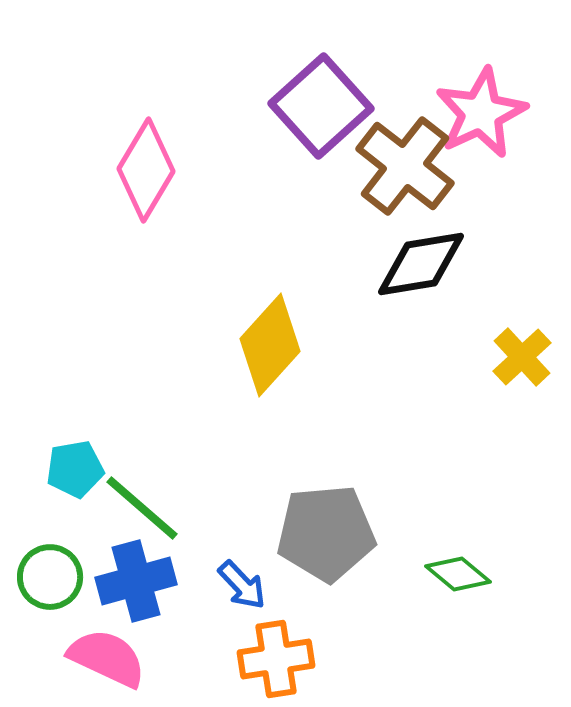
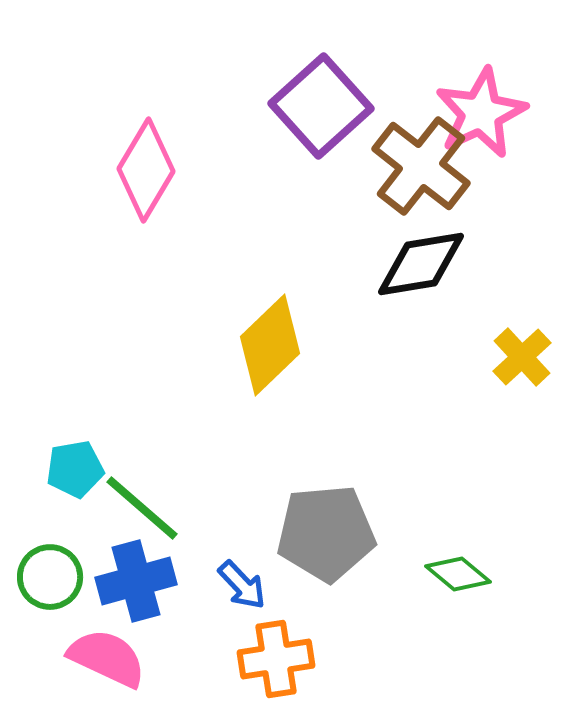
brown cross: moved 16 px right
yellow diamond: rotated 4 degrees clockwise
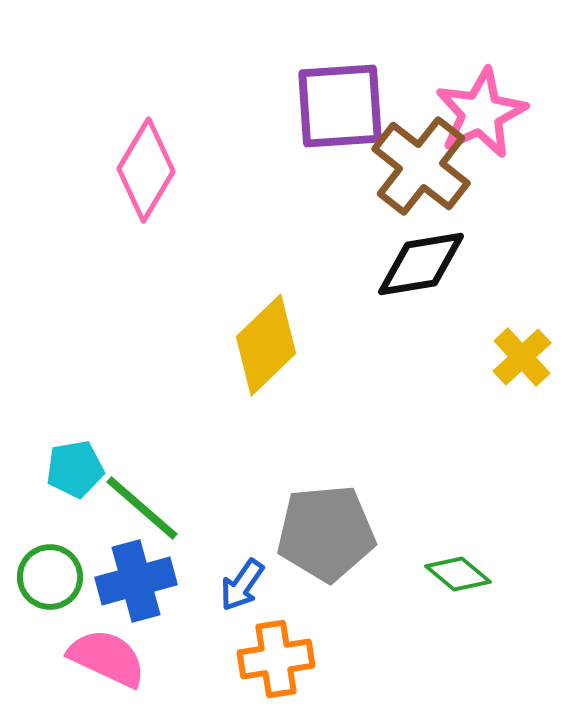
purple square: moved 19 px right; rotated 38 degrees clockwise
yellow diamond: moved 4 px left
blue arrow: rotated 78 degrees clockwise
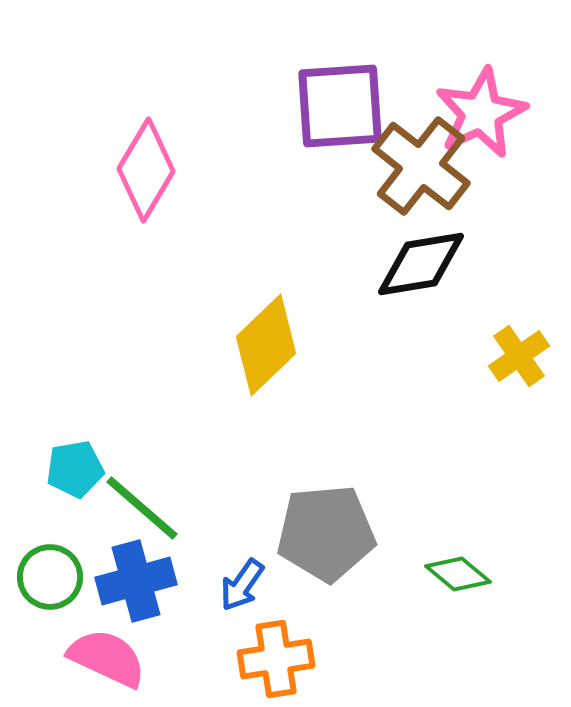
yellow cross: moved 3 px left, 1 px up; rotated 8 degrees clockwise
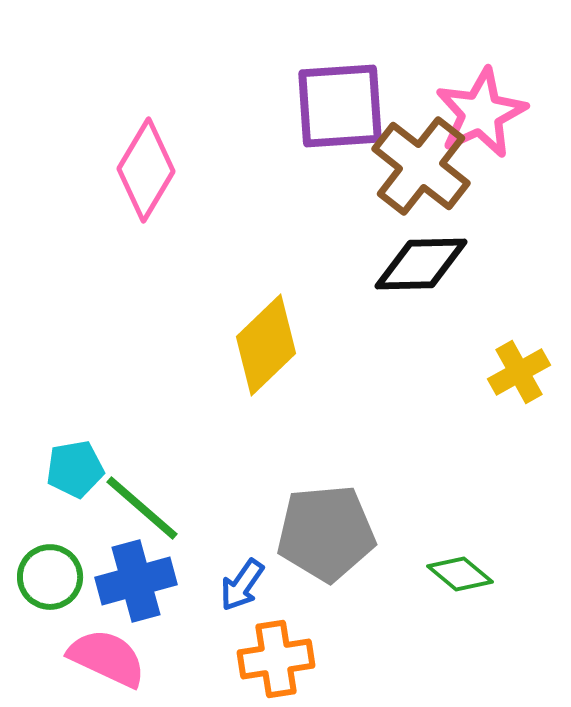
black diamond: rotated 8 degrees clockwise
yellow cross: moved 16 px down; rotated 6 degrees clockwise
green diamond: moved 2 px right
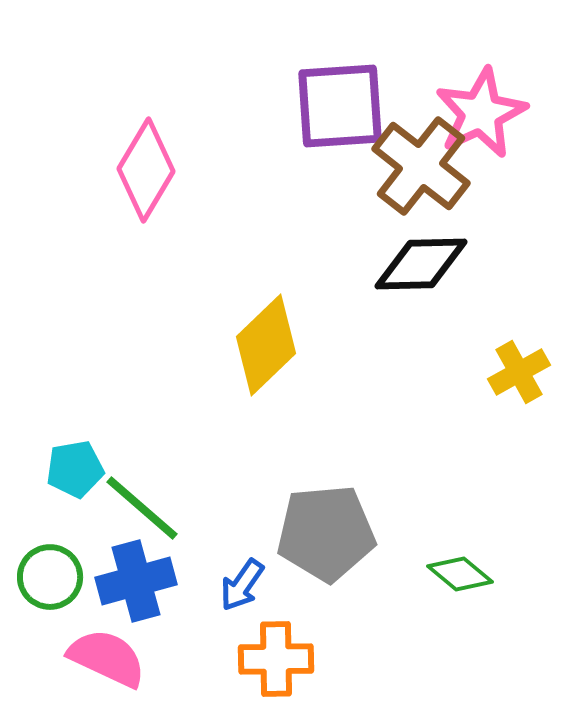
orange cross: rotated 8 degrees clockwise
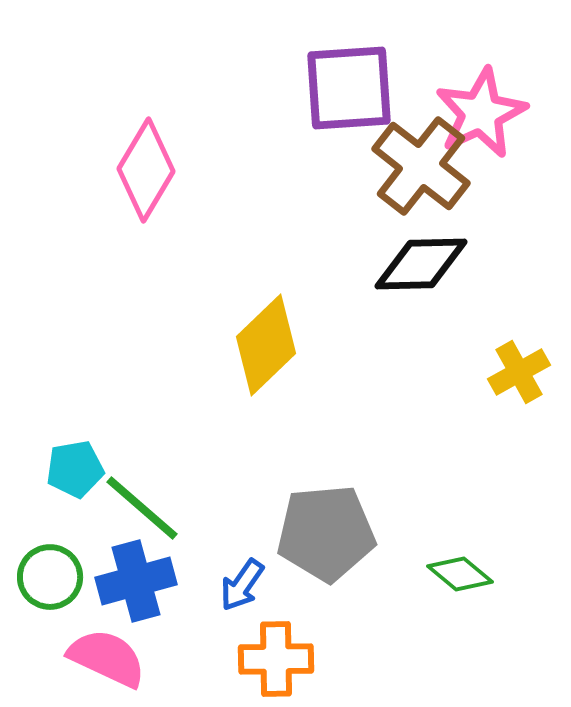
purple square: moved 9 px right, 18 px up
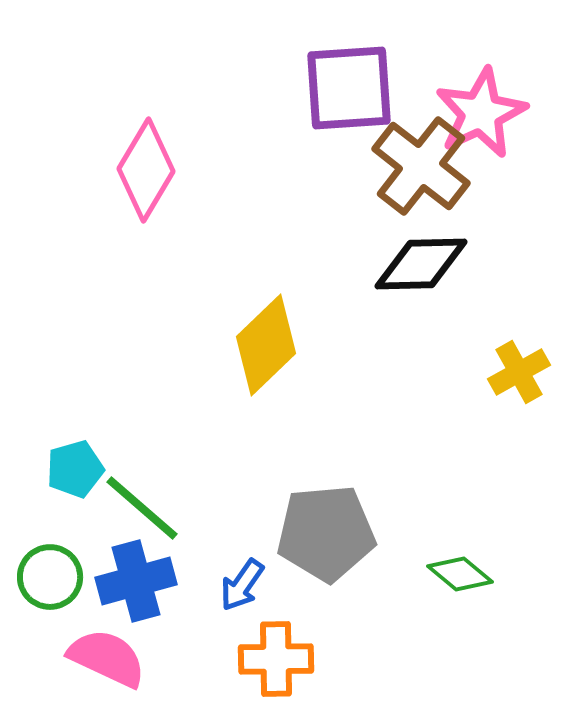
cyan pentagon: rotated 6 degrees counterclockwise
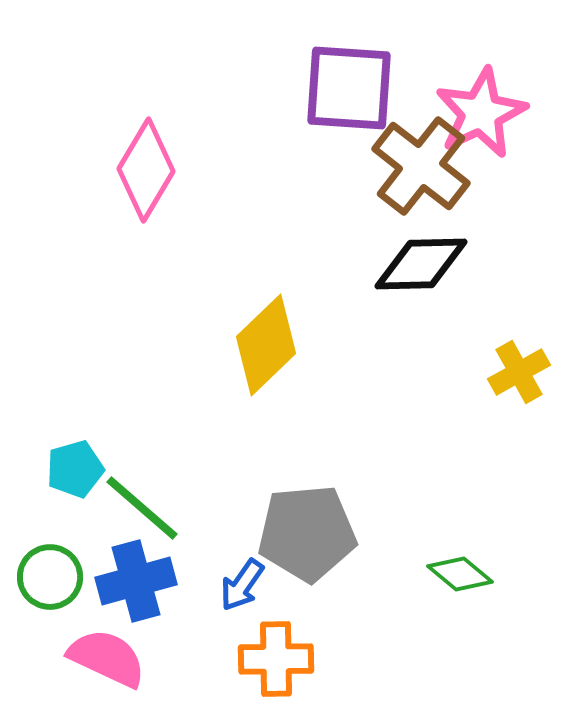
purple square: rotated 8 degrees clockwise
gray pentagon: moved 19 px left
